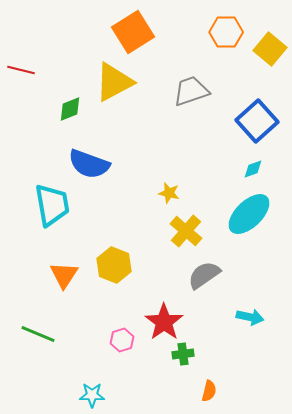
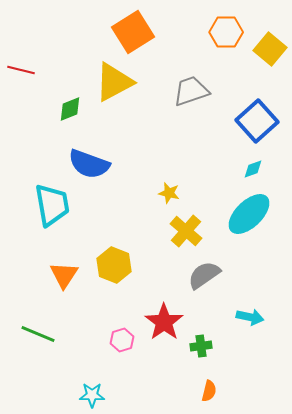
green cross: moved 18 px right, 8 px up
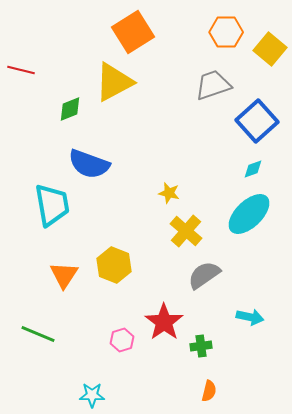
gray trapezoid: moved 22 px right, 6 px up
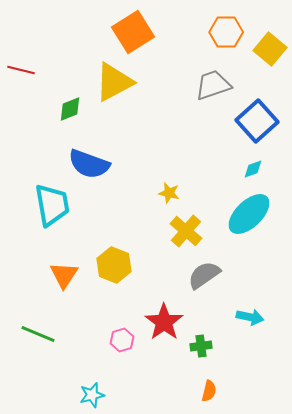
cyan star: rotated 15 degrees counterclockwise
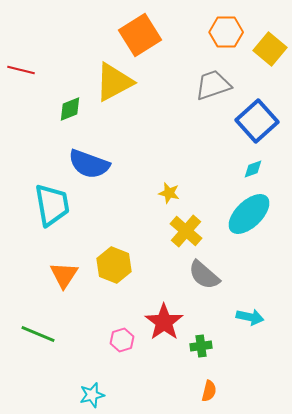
orange square: moved 7 px right, 3 px down
gray semicircle: rotated 104 degrees counterclockwise
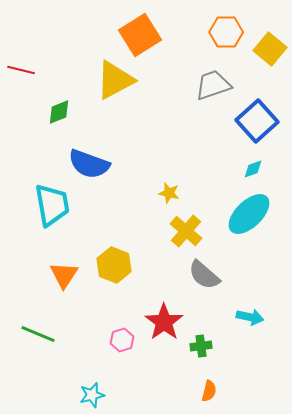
yellow triangle: moved 1 px right, 2 px up
green diamond: moved 11 px left, 3 px down
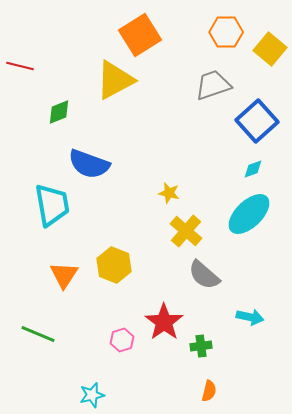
red line: moved 1 px left, 4 px up
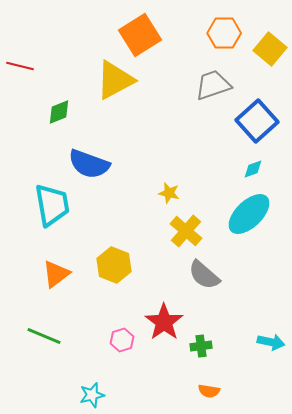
orange hexagon: moved 2 px left, 1 px down
orange triangle: moved 8 px left, 1 px up; rotated 20 degrees clockwise
cyan arrow: moved 21 px right, 25 px down
green line: moved 6 px right, 2 px down
orange semicircle: rotated 85 degrees clockwise
